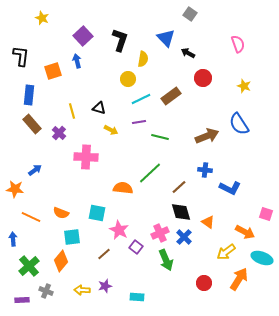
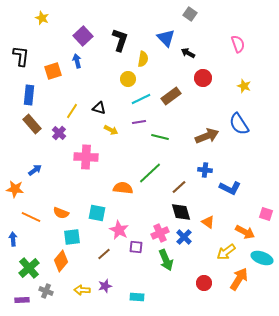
yellow line at (72, 111): rotated 49 degrees clockwise
purple square at (136, 247): rotated 32 degrees counterclockwise
green cross at (29, 266): moved 2 px down
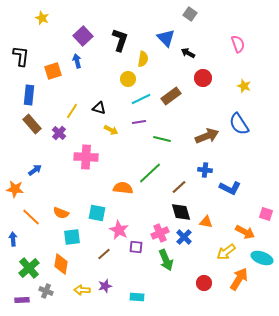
green line at (160, 137): moved 2 px right, 2 px down
orange line at (31, 217): rotated 18 degrees clockwise
orange triangle at (208, 222): moved 2 px left; rotated 24 degrees counterclockwise
orange diamond at (61, 261): moved 3 px down; rotated 30 degrees counterclockwise
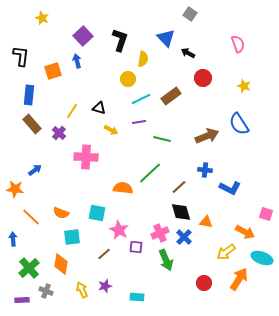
yellow arrow at (82, 290): rotated 63 degrees clockwise
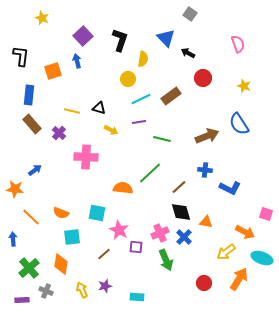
yellow line at (72, 111): rotated 70 degrees clockwise
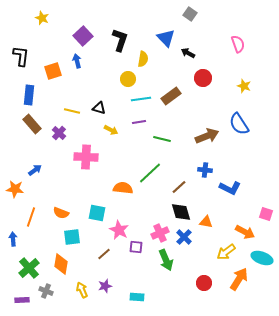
cyan line at (141, 99): rotated 18 degrees clockwise
orange line at (31, 217): rotated 66 degrees clockwise
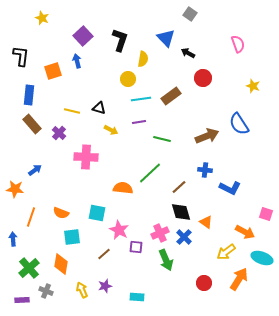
yellow star at (244, 86): moved 9 px right
orange triangle at (206, 222): rotated 24 degrees clockwise
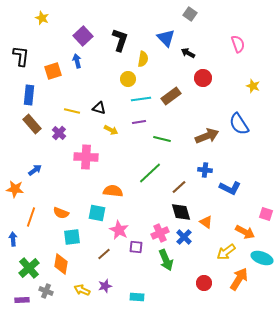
orange semicircle at (123, 188): moved 10 px left, 3 px down
yellow arrow at (82, 290): rotated 42 degrees counterclockwise
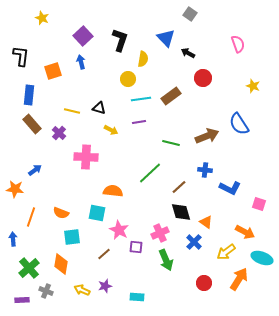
blue arrow at (77, 61): moved 4 px right, 1 px down
green line at (162, 139): moved 9 px right, 4 px down
pink square at (266, 214): moved 7 px left, 10 px up
blue cross at (184, 237): moved 10 px right, 5 px down
